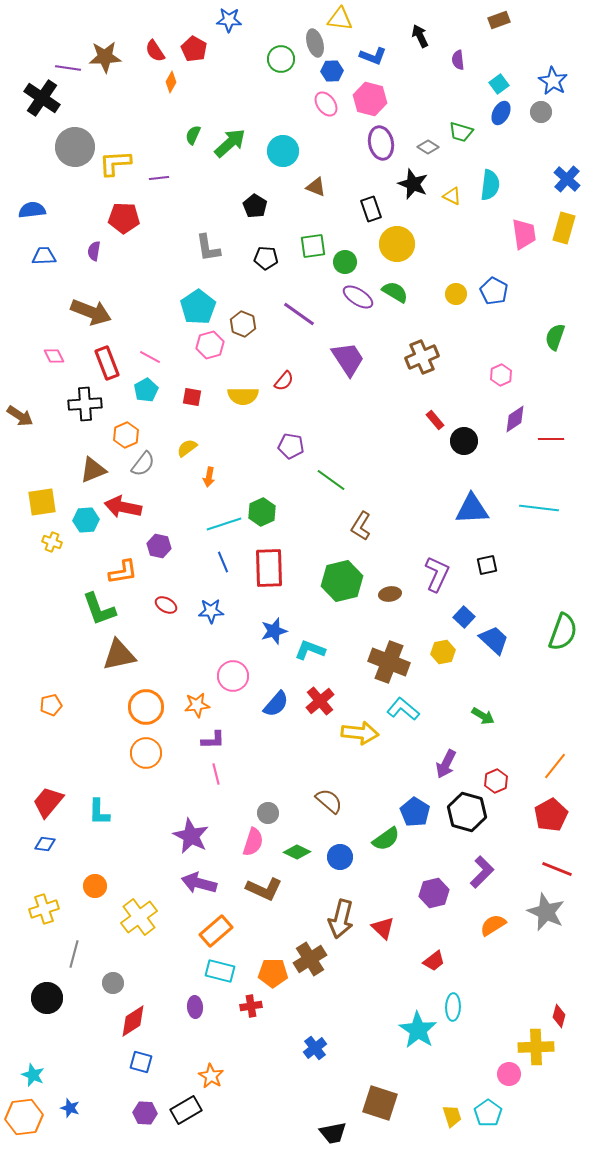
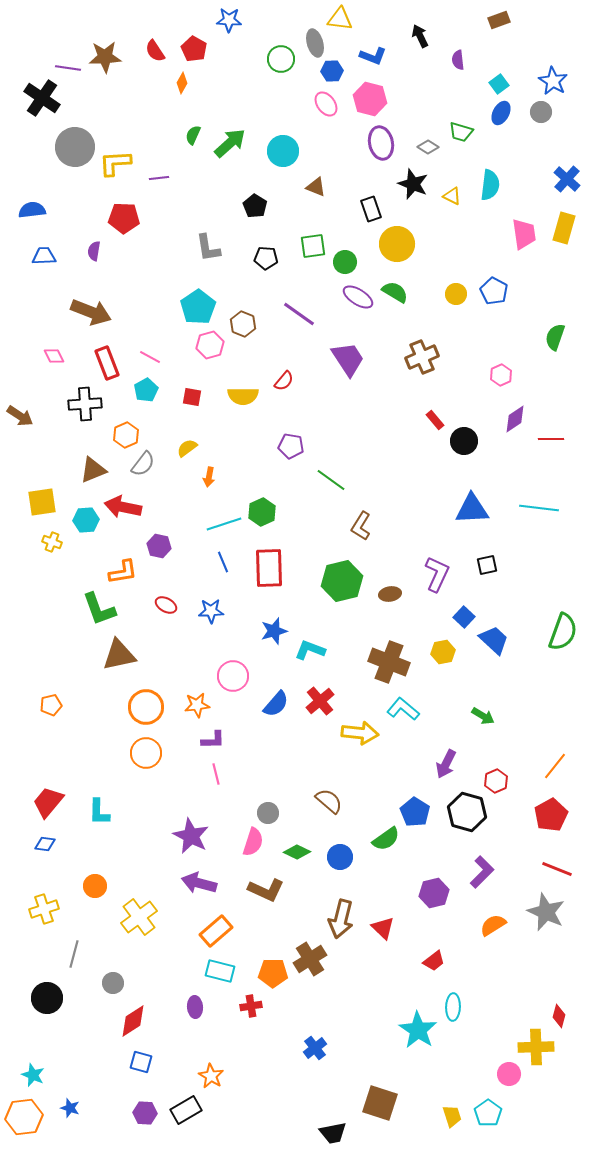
orange diamond at (171, 82): moved 11 px right, 1 px down
brown L-shape at (264, 889): moved 2 px right, 1 px down
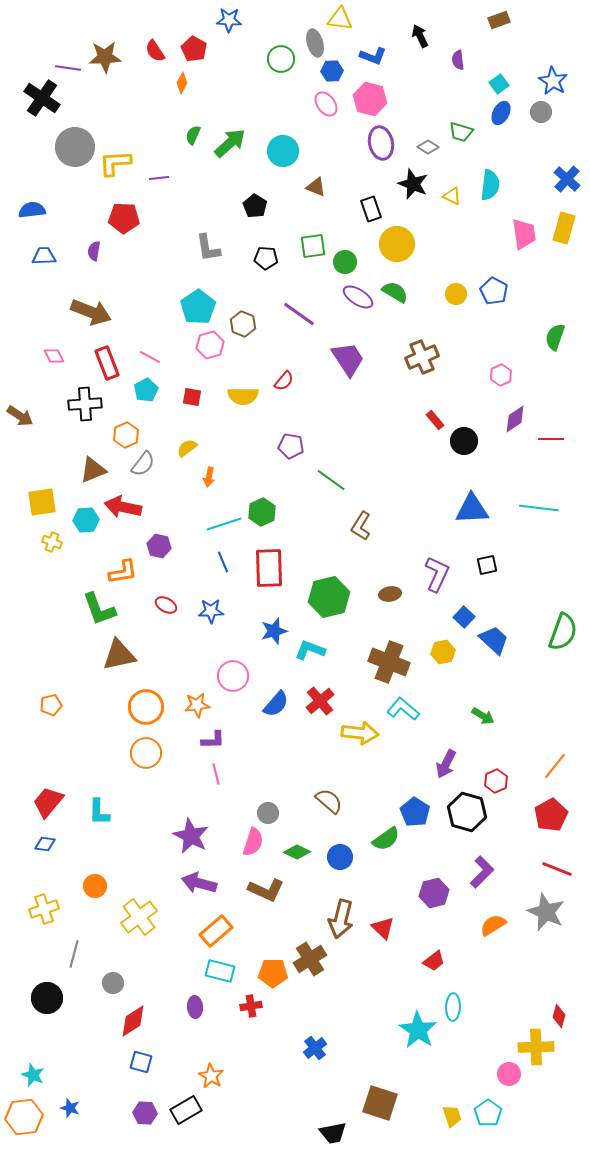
green hexagon at (342, 581): moved 13 px left, 16 px down
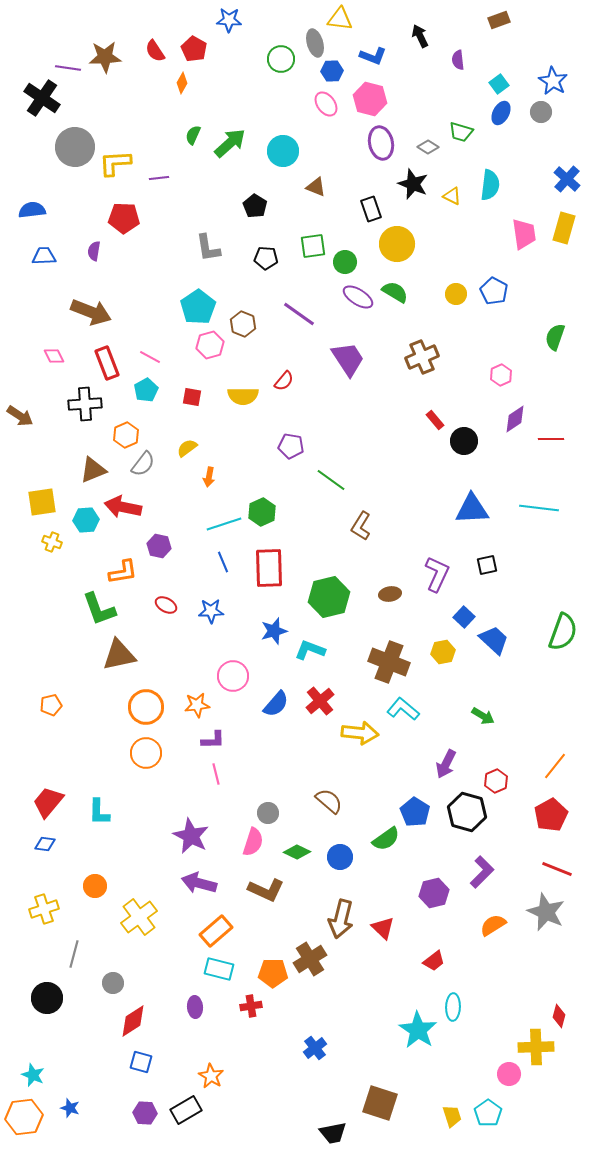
cyan rectangle at (220, 971): moved 1 px left, 2 px up
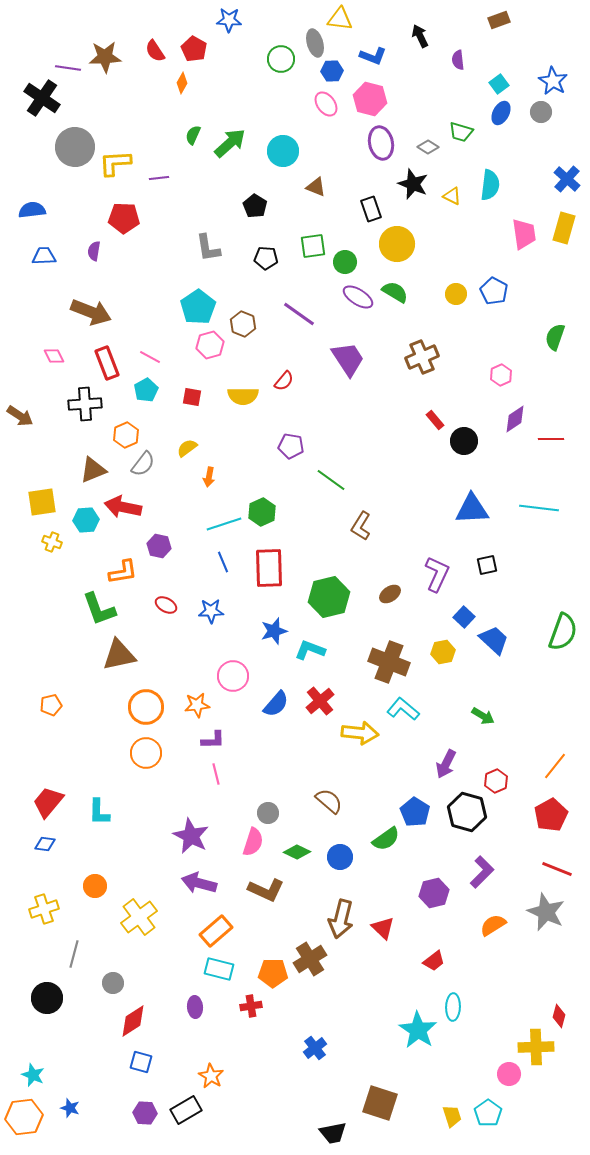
brown ellipse at (390, 594): rotated 25 degrees counterclockwise
